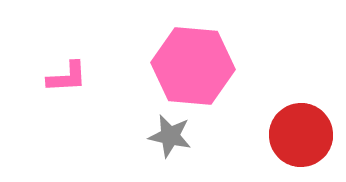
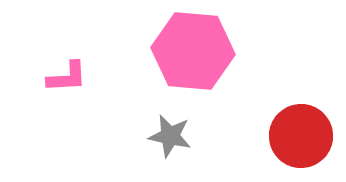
pink hexagon: moved 15 px up
red circle: moved 1 px down
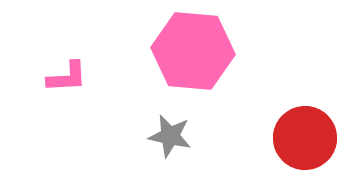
red circle: moved 4 px right, 2 px down
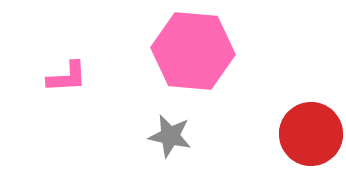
red circle: moved 6 px right, 4 px up
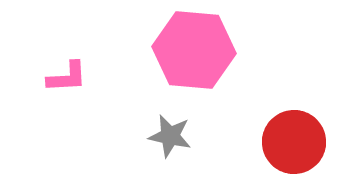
pink hexagon: moved 1 px right, 1 px up
red circle: moved 17 px left, 8 px down
